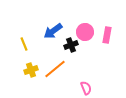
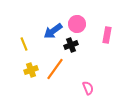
pink circle: moved 8 px left, 8 px up
orange line: rotated 15 degrees counterclockwise
pink semicircle: moved 2 px right
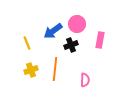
pink rectangle: moved 7 px left, 5 px down
yellow line: moved 3 px right, 1 px up
orange line: rotated 30 degrees counterclockwise
pink semicircle: moved 3 px left, 8 px up; rotated 24 degrees clockwise
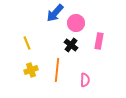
pink circle: moved 1 px left, 1 px up
blue arrow: moved 2 px right, 18 px up; rotated 12 degrees counterclockwise
pink rectangle: moved 1 px left, 1 px down
black cross: rotated 32 degrees counterclockwise
orange line: moved 2 px right, 1 px down
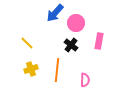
yellow line: rotated 24 degrees counterclockwise
yellow cross: moved 1 px up
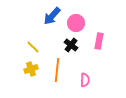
blue arrow: moved 3 px left, 3 px down
yellow line: moved 6 px right, 4 px down
